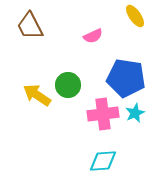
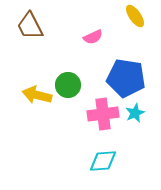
pink semicircle: moved 1 px down
yellow arrow: rotated 20 degrees counterclockwise
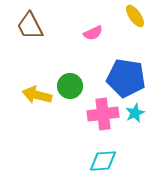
pink semicircle: moved 4 px up
green circle: moved 2 px right, 1 px down
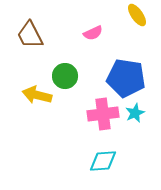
yellow ellipse: moved 2 px right, 1 px up
brown trapezoid: moved 9 px down
green circle: moved 5 px left, 10 px up
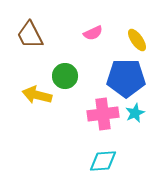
yellow ellipse: moved 25 px down
blue pentagon: rotated 9 degrees counterclockwise
